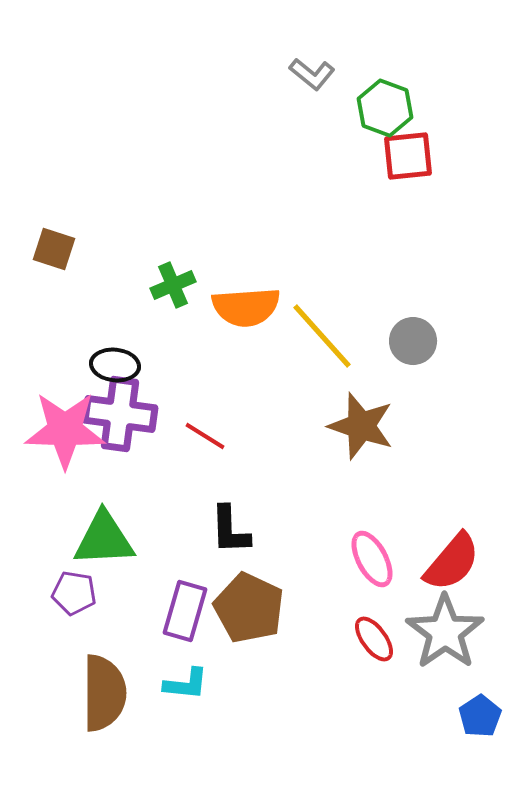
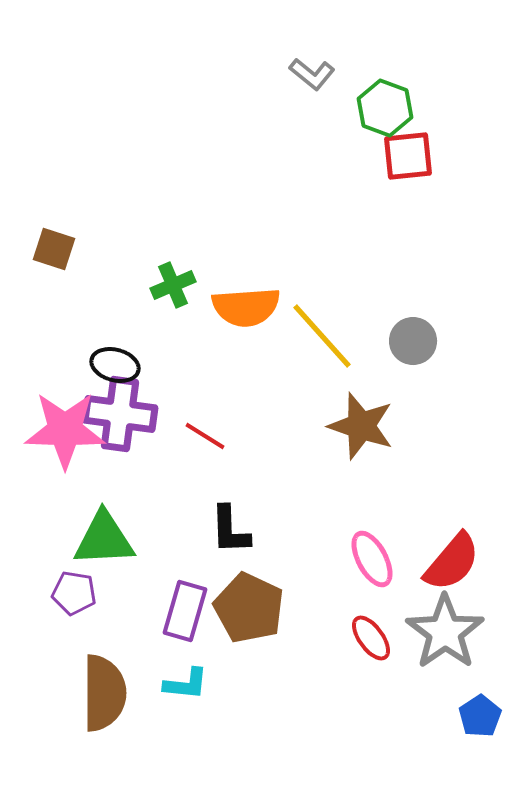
black ellipse: rotated 9 degrees clockwise
red ellipse: moved 3 px left, 1 px up
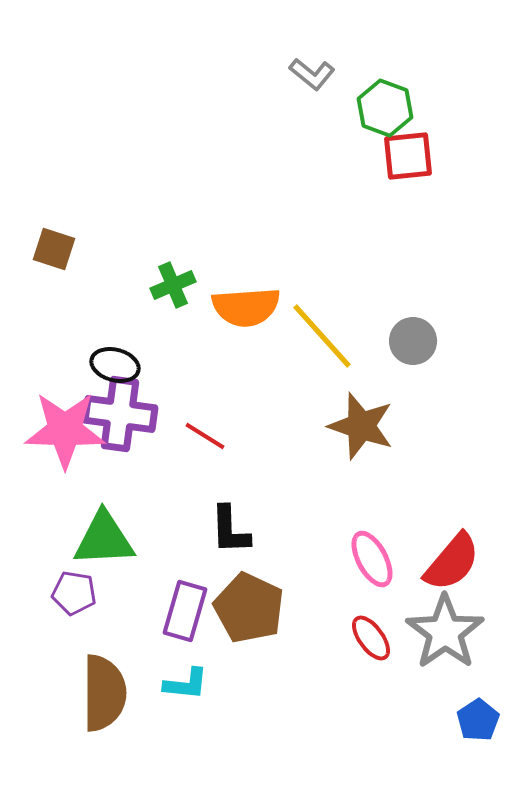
blue pentagon: moved 2 px left, 4 px down
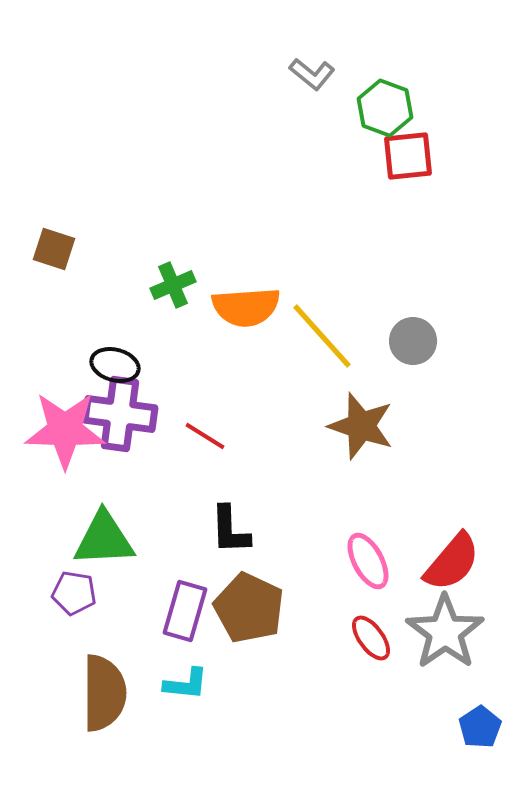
pink ellipse: moved 4 px left, 2 px down
blue pentagon: moved 2 px right, 7 px down
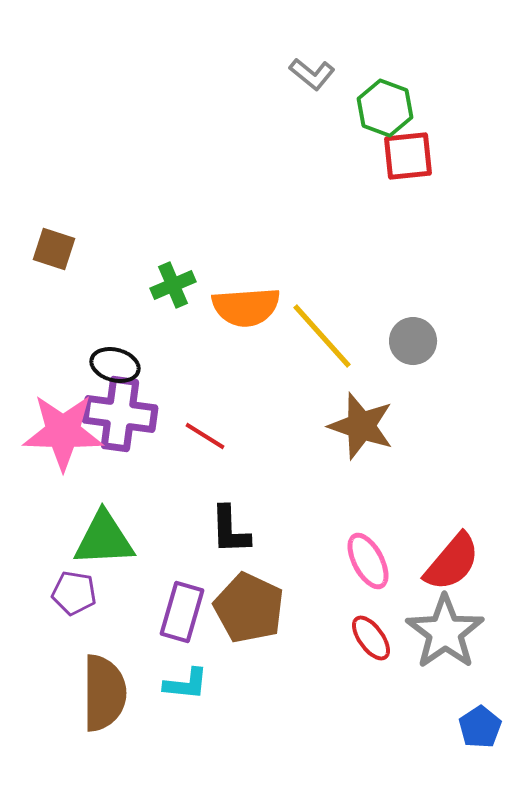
pink star: moved 2 px left, 2 px down
purple rectangle: moved 3 px left, 1 px down
